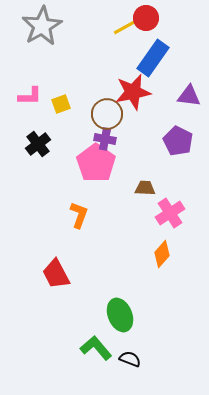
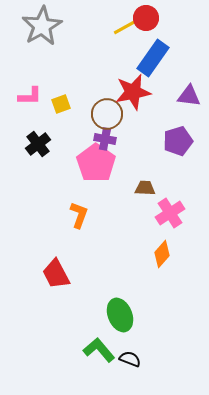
purple pentagon: rotated 28 degrees clockwise
green L-shape: moved 3 px right, 2 px down
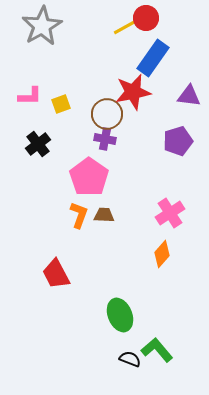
pink pentagon: moved 7 px left, 14 px down
brown trapezoid: moved 41 px left, 27 px down
green L-shape: moved 58 px right
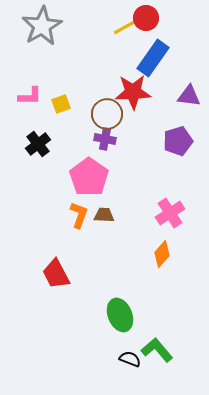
red star: rotated 9 degrees clockwise
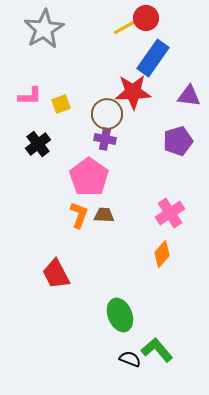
gray star: moved 2 px right, 3 px down
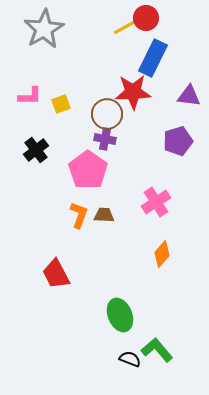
blue rectangle: rotated 9 degrees counterclockwise
black cross: moved 2 px left, 6 px down
pink pentagon: moved 1 px left, 7 px up
pink cross: moved 14 px left, 11 px up
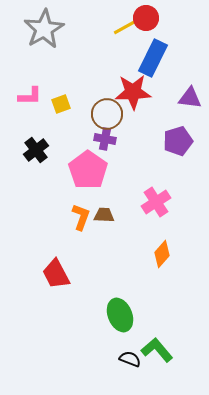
purple triangle: moved 1 px right, 2 px down
orange L-shape: moved 2 px right, 2 px down
